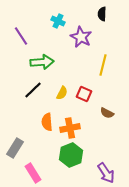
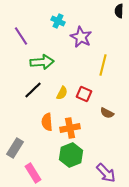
black semicircle: moved 17 px right, 3 px up
purple arrow: rotated 10 degrees counterclockwise
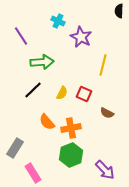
orange semicircle: rotated 36 degrees counterclockwise
orange cross: moved 1 px right
purple arrow: moved 1 px left, 3 px up
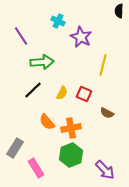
pink rectangle: moved 3 px right, 5 px up
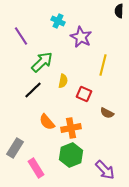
green arrow: rotated 40 degrees counterclockwise
yellow semicircle: moved 1 px right, 12 px up; rotated 16 degrees counterclockwise
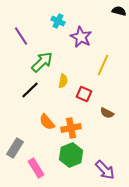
black semicircle: rotated 104 degrees clockwise
yellow line: rotated 10 degrees clockwise
black line: moved 3 px left
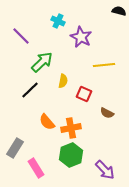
purple line: rotated 12 degrees counterclockwise
yellow line: moved 1 px right; rotated 60 degrees clockwise
